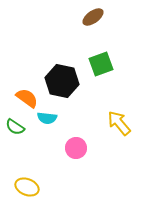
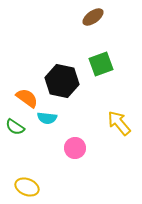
pink circle: moved 1 px left
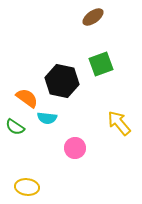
yellow ellipse: rotated 15 degrees counterclockwise
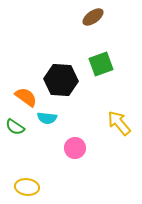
black hexagon: moved 1 px left, 1 px up; rotated 8 degrees counterclockwise
orange semicircle: moved 1 px left, 1 px up
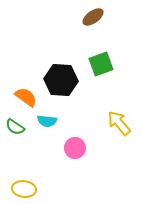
cyan semicircle: moved 3 px down
yellow ellipse: moved 3 px left, 2 px down
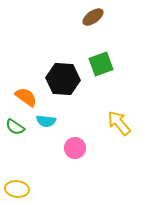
black hexagon: moved 2 px right, 1 px up
cyan semicircle: moved 1 px left
yellow ellipse: moved 7 px left
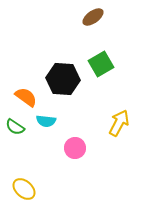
green square: rotated 10 degrees counterclockwise
yellow arrow: rotated 68 degrees clockwise
yellow ellipse: moved 7 px right; rotated 35 degrees clockwise
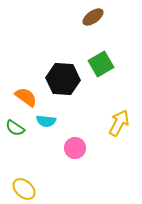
green semicircle: moved 1 px down
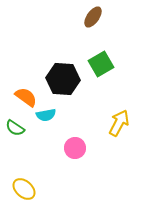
brown ellipse: rotated 20 degrees counterclockwise
cyan semicircle: moved 6 px up; rotated 18 degrees counterclockwise
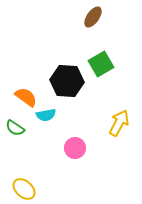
black hexagon: moved 4 px right, 2 px down
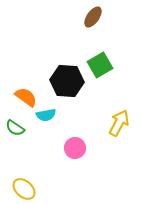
green square: moved 1 px left, 1 px down
